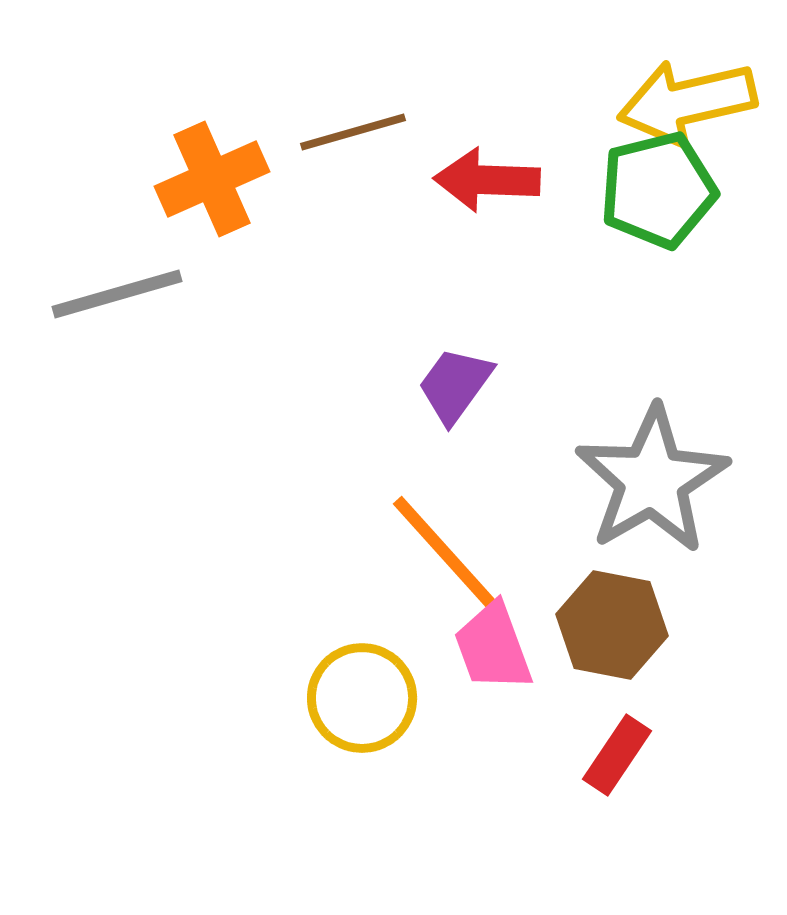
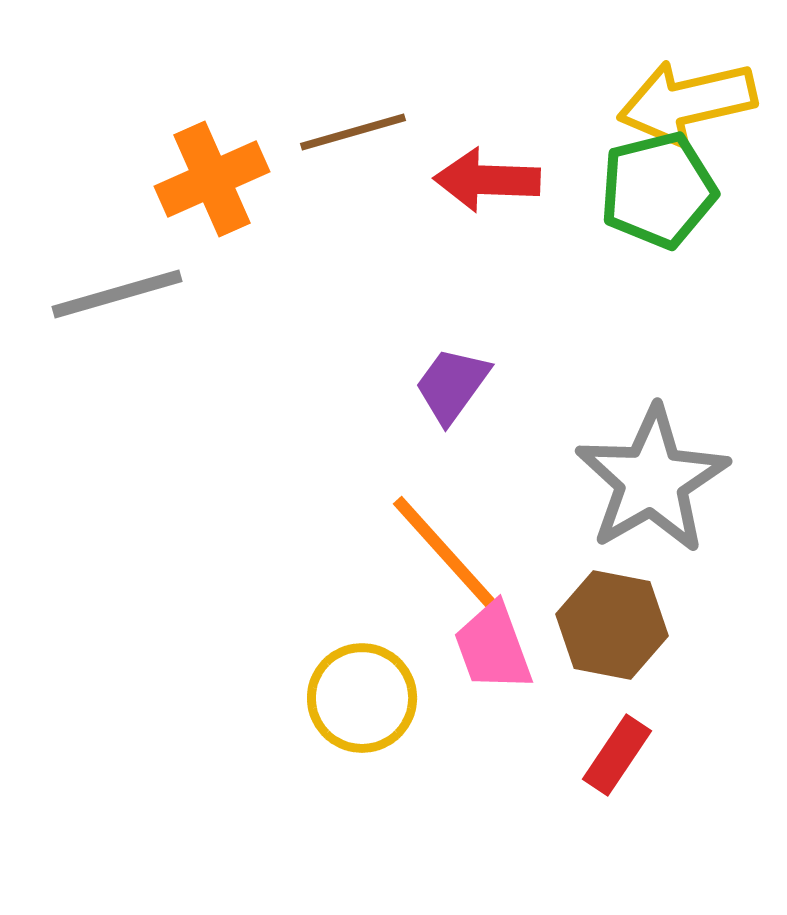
purple trapezoid: moved 3 px left
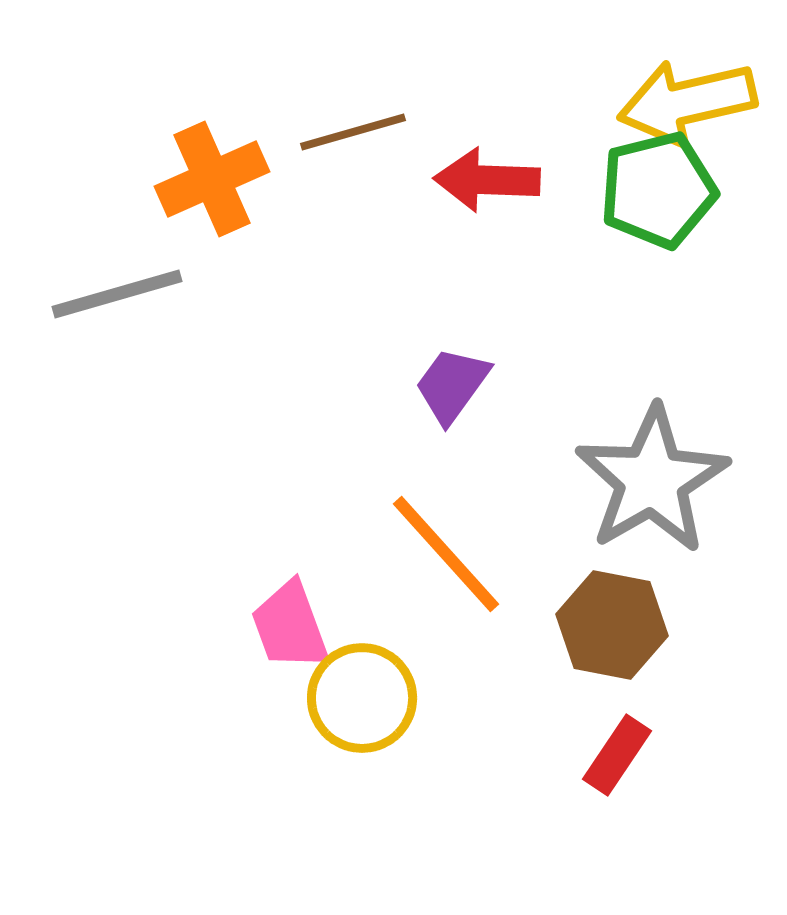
pink trapezoid: moved 203 px left, 21 px up
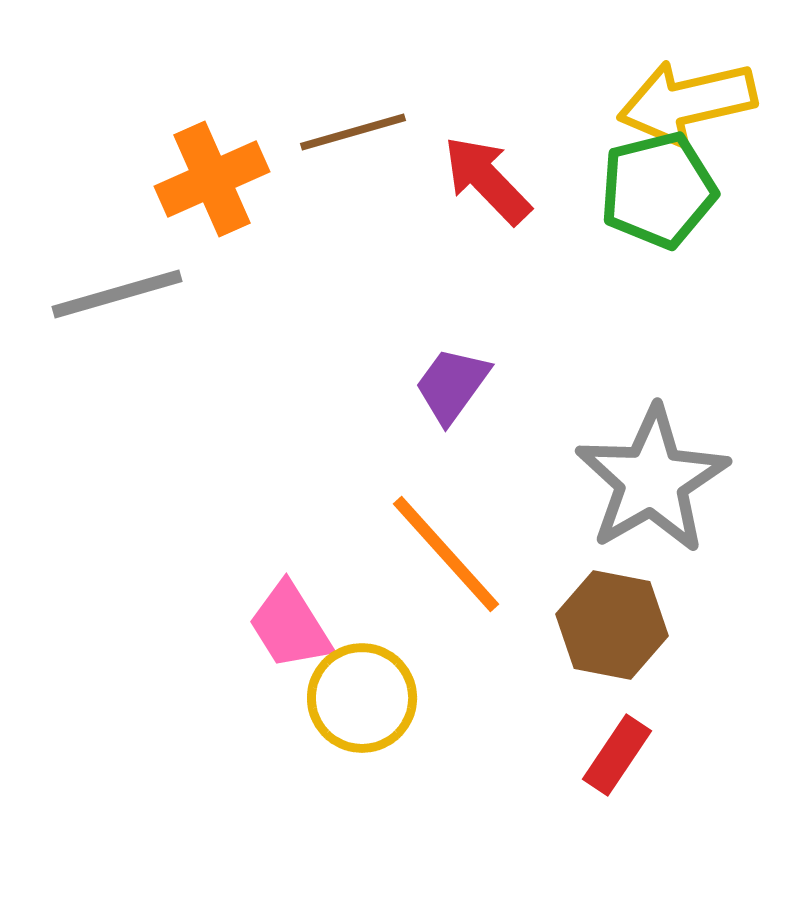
red arrow: rotated 44 degrees clockwise
pink trapezoid: rotated 12 degrees counterclockwise
